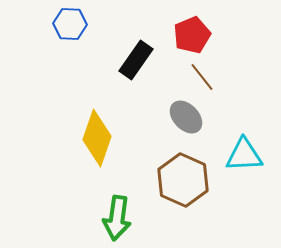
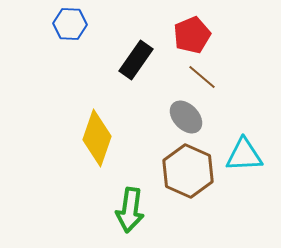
brown line: rotated 12 degrees counterclockwise
brown hexagon: moved 5 px right, 9 px up
green arrow: moved 13 px right, 8 px up
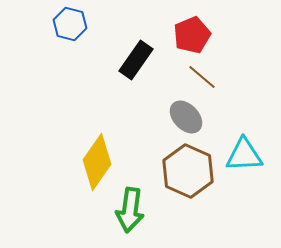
blue hexagon: rotated 12 degrees clockwise
yellow diamond: moved 24 px down; rotated 16 degrees clockwise
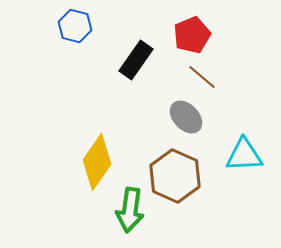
blue hexagon: moved 5 px right, 2 px down
brown hexagon: moved 13 px left, 5 px down
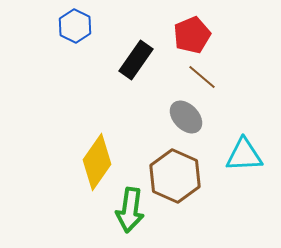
blue hexagon: rotated 12 degrees clockwise
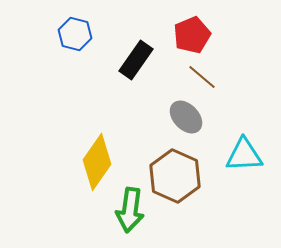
blue hexagon: moved 8 px down; rotated 12 degrees counterclockwise
